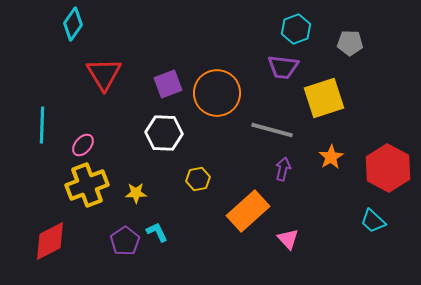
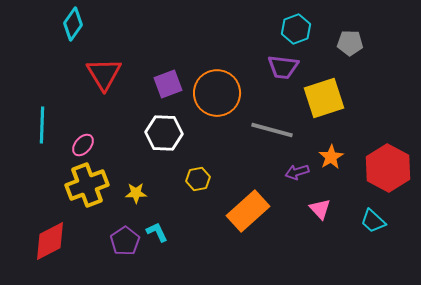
purple arrow: moved 14 px right, 3 px down; rotated 120 degrees counterclockwise
pink triangle: moved 32 px right, 30 px up
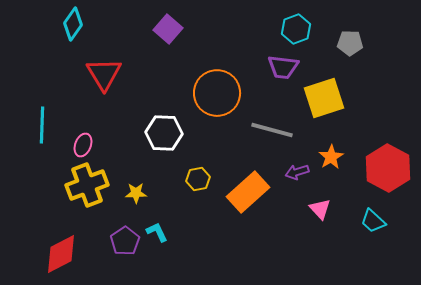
purple square: moved 55 px up; rotated 28 degrees counterclockwise
pink ellipse: rotated 20 degrees counterclockwise
orange rectangle: moved 19 px up
red diamond: moved 11 px right, 13 px down
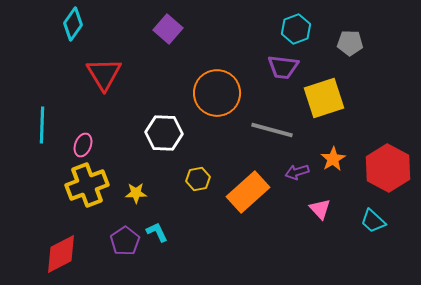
orange star: moved 2 px right, 2 px down
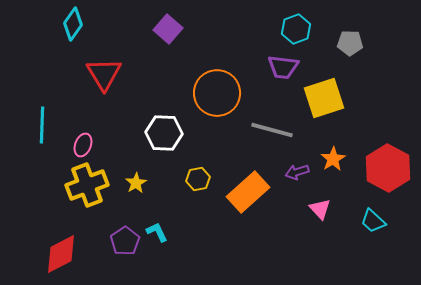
yellow star: moved 10 px up; rotated 30 degrees counterclockwise
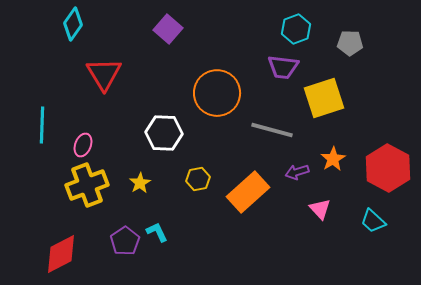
yellow star: moved 4 px right
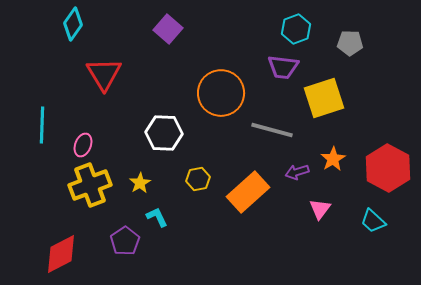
orange circle: moved 4 px right
yellow cross: moved 3 px right
pink triangle: rotated 20 degrees clockwise
cyan L-shape: moved 15 px up
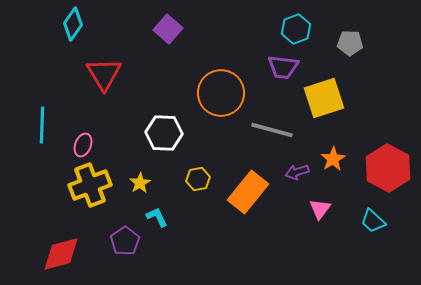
orange rectangle: rotated 9 degrees counterclockwise
red diamond: rotated 12 degrees clockwise
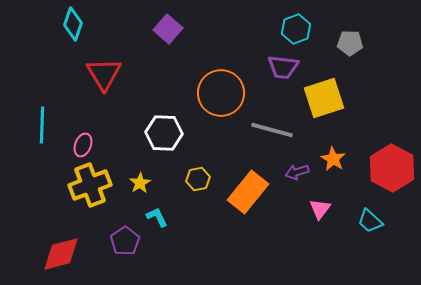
cyan diamond: rotated 16 degrees counterclockwise
orange star: rotated 10 degrees counterclockwise
red hexagon: moved 4 px right
cyan trapezoid: moved 3 px left
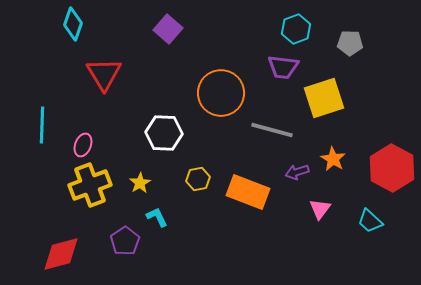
orange rectangle: rotated 72 degrees clockwise
